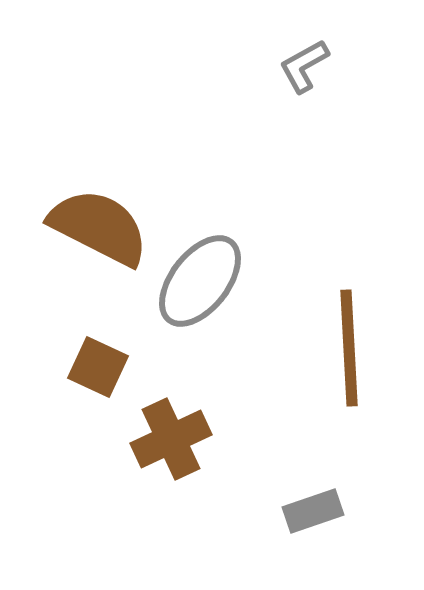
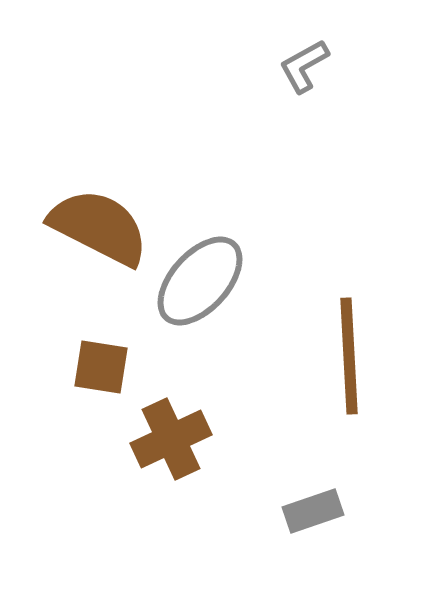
gray ellipse: rotated 4 degrees clockwise
brown line: moved 8 px down
brown square: moved 3 px right; rotated 16 degrees counterclockwise
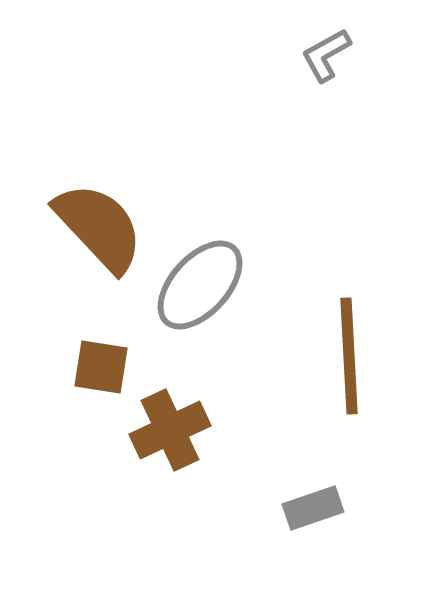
gray L-shape: moved 22 px right, 11 px up
brown semicircle: rotated 20 degrees clockwise
gray ellipse: moved 4 px down
brown cross: moved 1 px left, 9 px up
gray rectangle: moved 3 px up
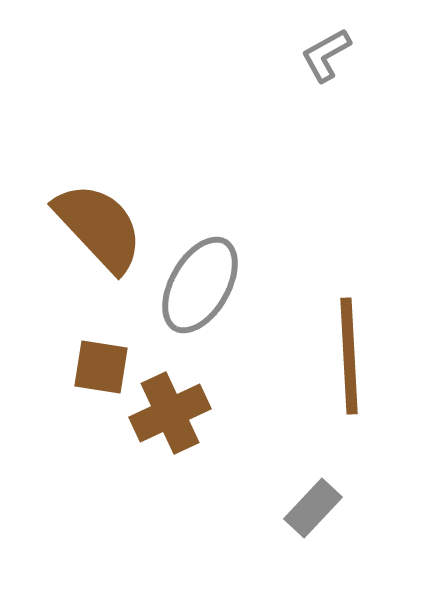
gray ellipse: rotated 12 degrees counterclockwise
brown cross: moved 17 px up
gray rectangle: rotated 28 degrees counterclockwise
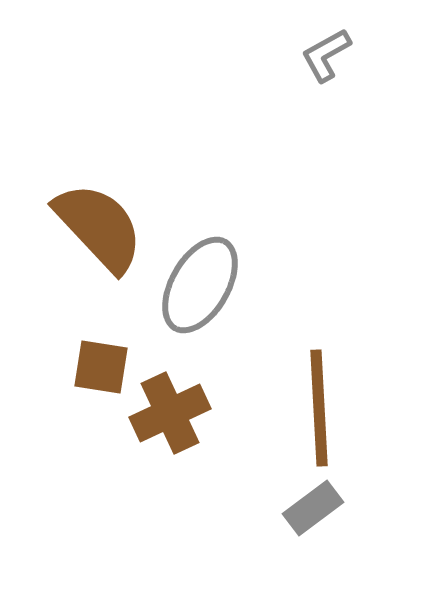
brown line: moved 30 px left, 52 px down
gray rectangle: rotated 10 degrees clockwise
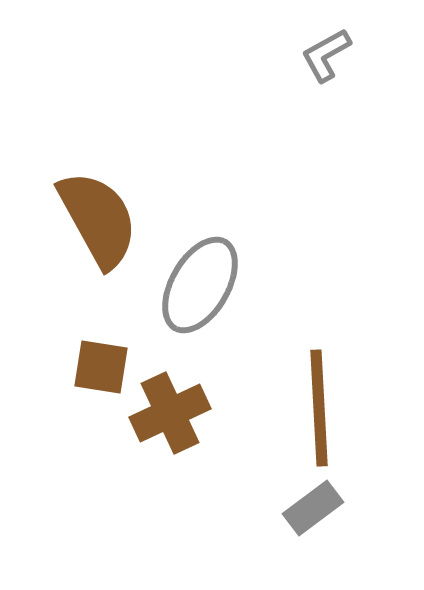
brown semicircle: moved 1 px left, 8 px up; rotated 14 degrees clockwise
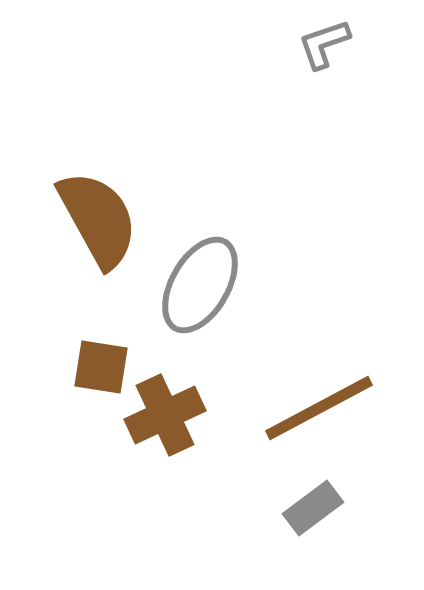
gray L-shape: moved 2 px left, 11 px up; rotated 10 degrees clockwise
brown line: rotated 65 degrees clockwise
brown cross: moved 5 px left, 2 px down
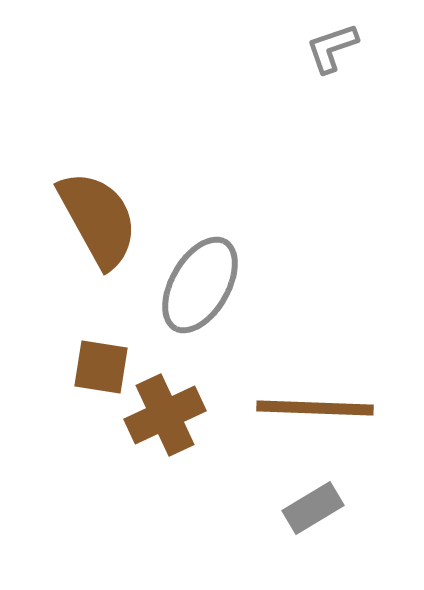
gray L-shape: moved 8 px right, 4 px down
brown line: moved 4 px left; rotated 30 degrees clockwise
gray rectangle: rotated 6 degrees clockwise
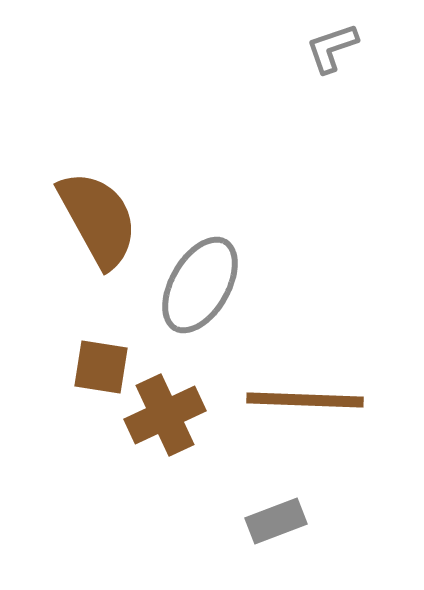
brown line: moved 10 px left, 8 px up
gray rectangle: moved 37 px left, 13 px down; rotated 10 degrees clockwise
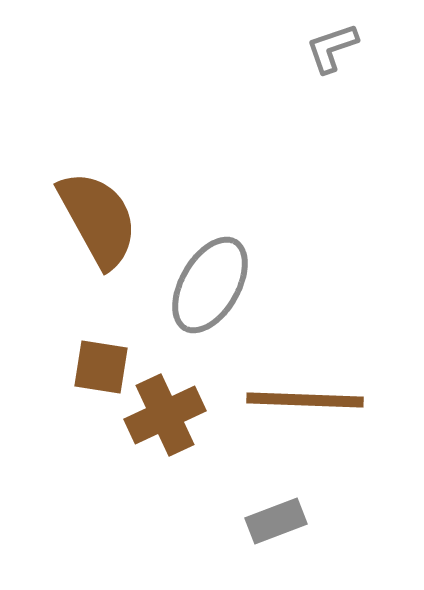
gray ellipse: moved 10 px right
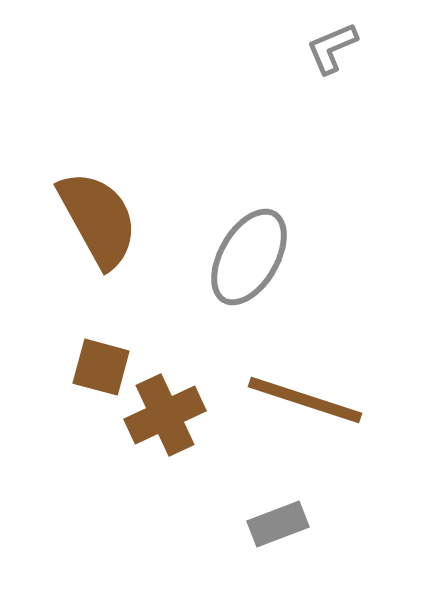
gray L-shape: rotated 4 degrees counterclockwise
gray ellipse: moved 39 px right, 28 px up
brown square: rotated 6 degrees clockwise
brown line: rotated 16 degrees clockwise
gray rectangle: moved 2 px right, 3 px down
